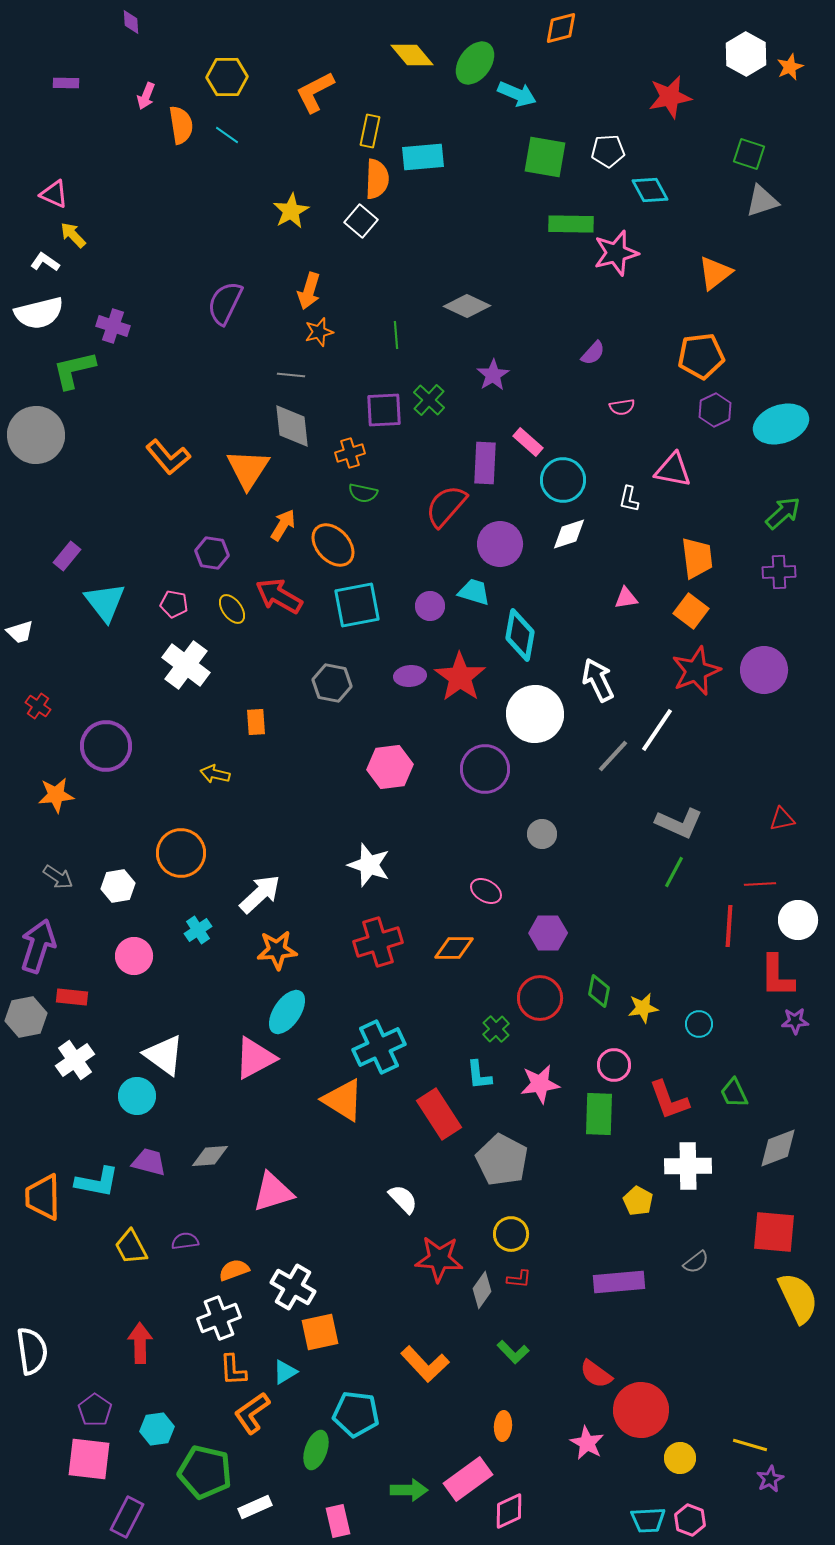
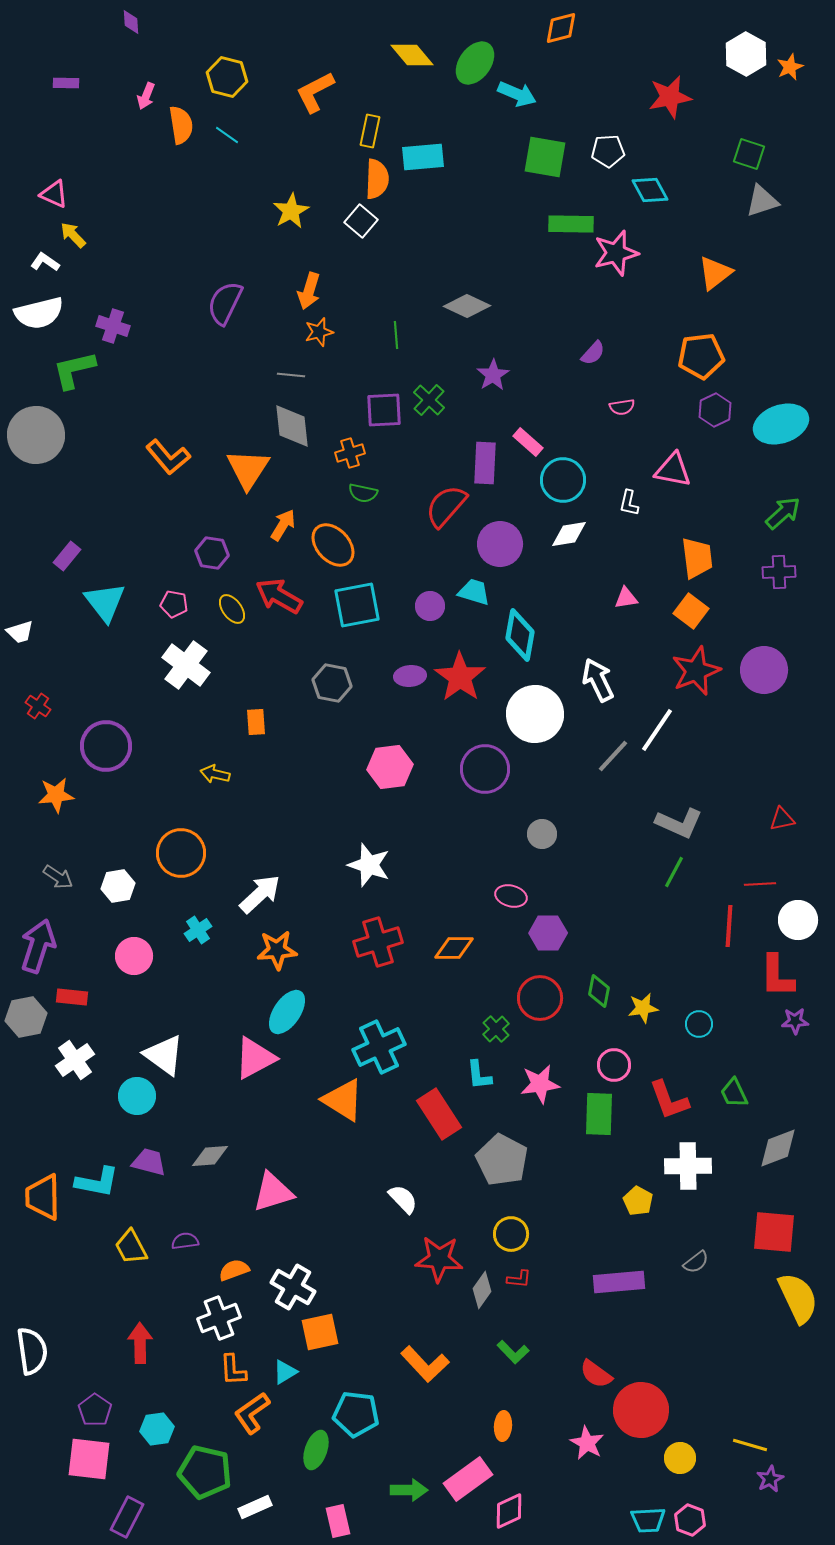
yellow hexagon at (227, 77): rotated 15 degrees clockwise
white L-shape at (629, 499): moved 4 px down
white diamond at (569, 534): rotated 9 degrees clockwise
pink ellipse at (486, 891): moved 25 px right, 5 px down; rotated 16 degrees counterclockwise
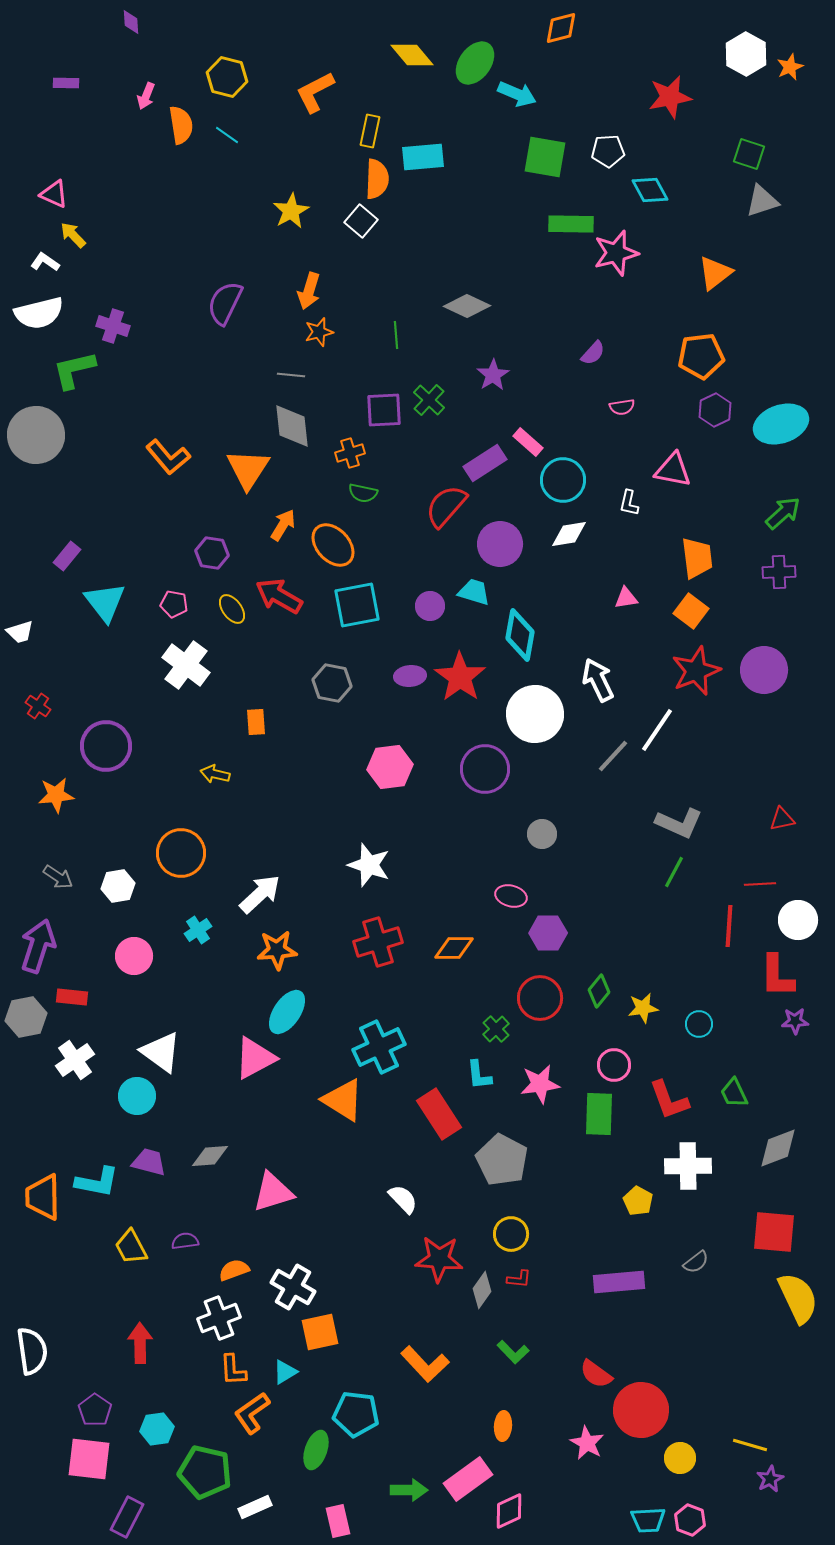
purple rectangle at (485, 463): rotated 54 degrees clockwise
green diamond at (599, 991): rotated 28 degrees clockwise
white triangle at (164, 1055): moved 3 px left, 3 px up
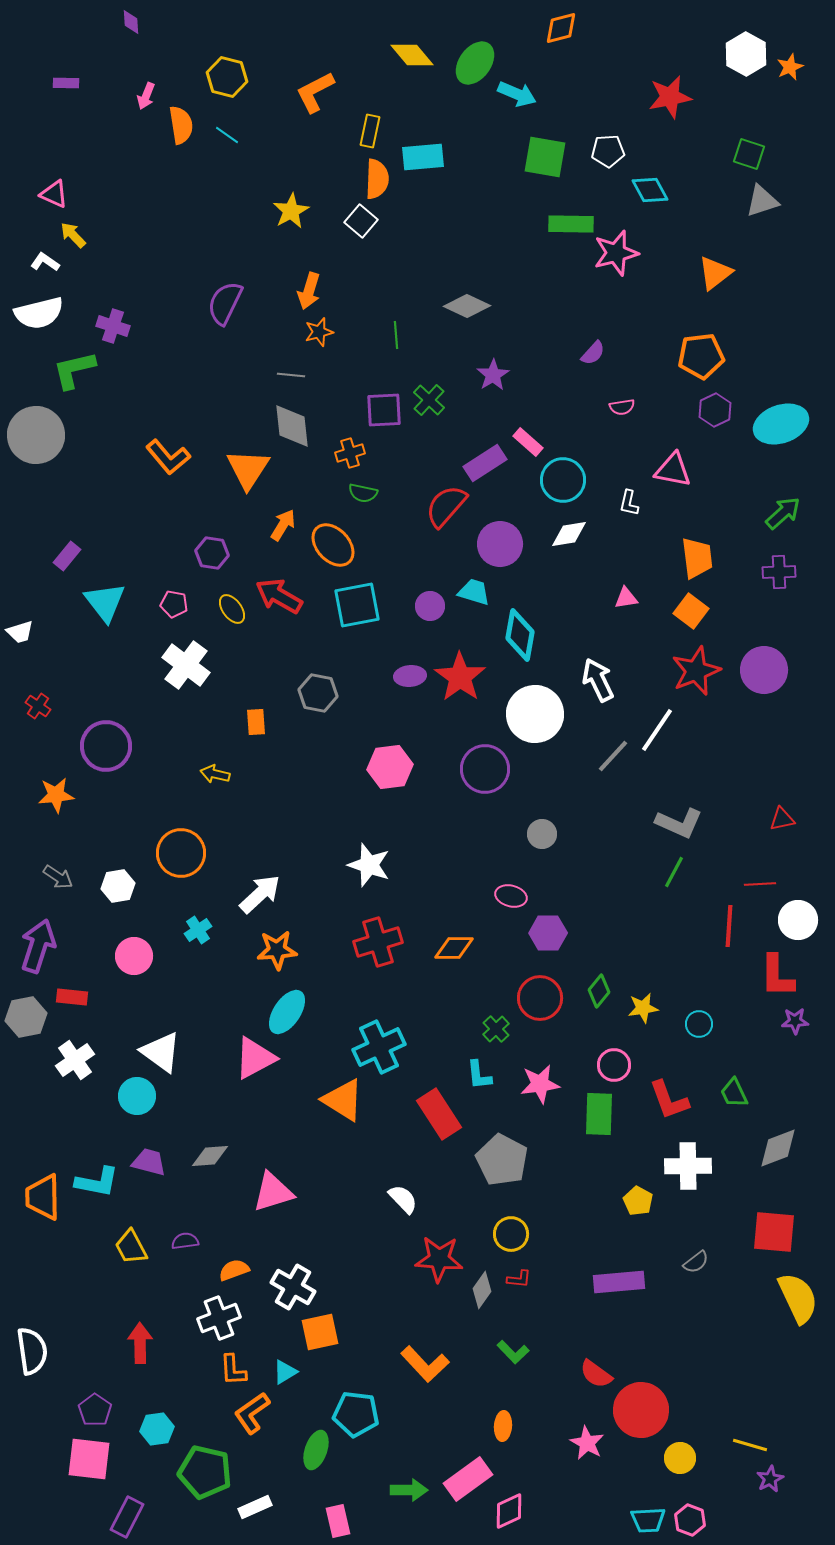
gray hexagon at (332, 683): moved 14 px left, 10 px down
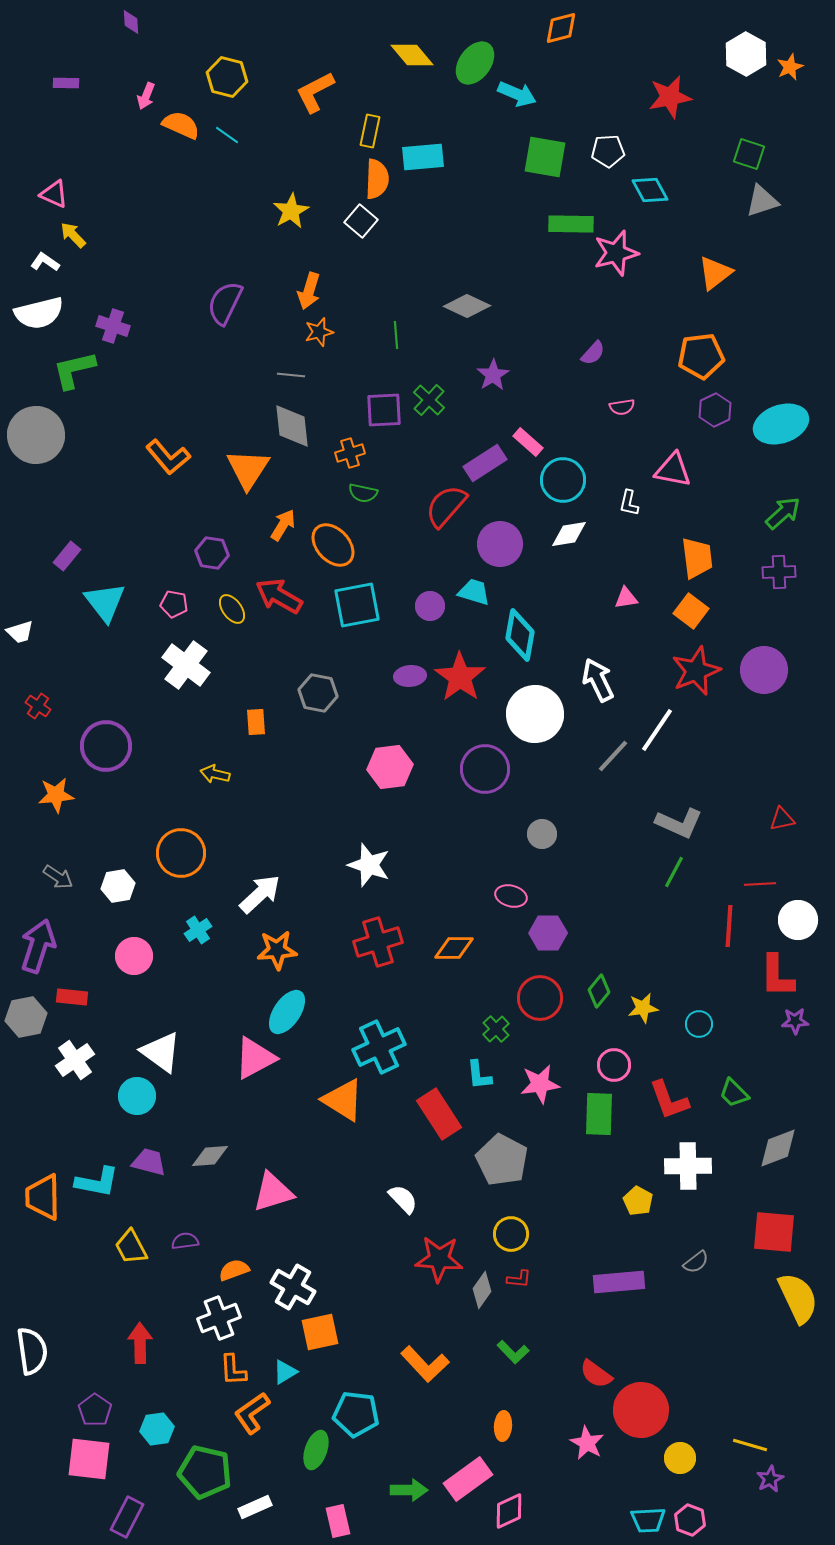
orange semicircle at (181, 125): rotated 57 degrees counterclockwise
green trapezoid at (734, 1093): rotated 20 degrees counterclockwise
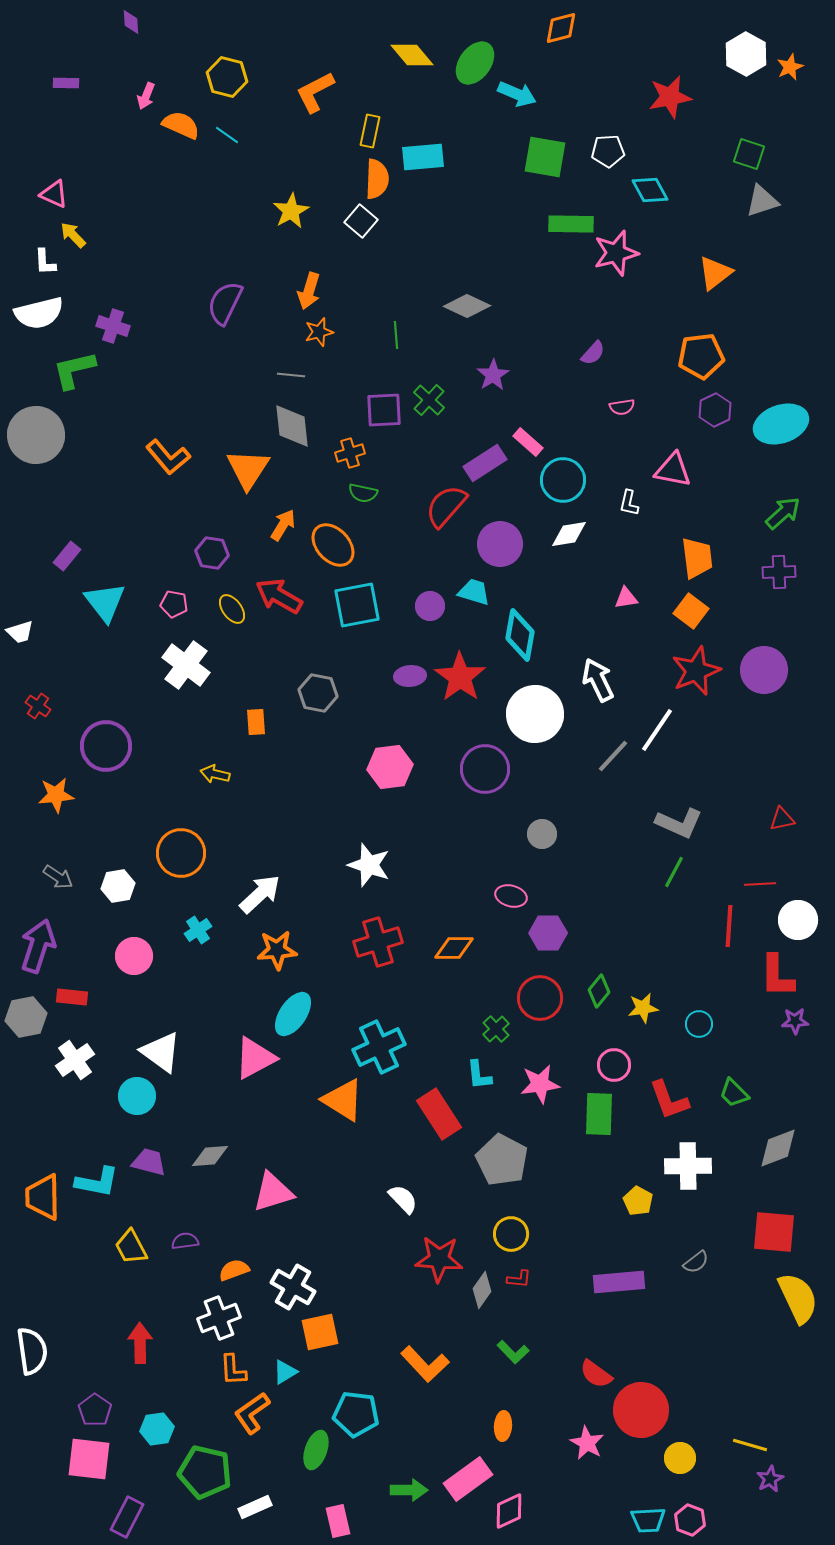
white L-shape at (45, 262): rotated 128 degrees counterclockwise
cyan ellipse at (287, 1012): moved 6 px right, 2 px down
